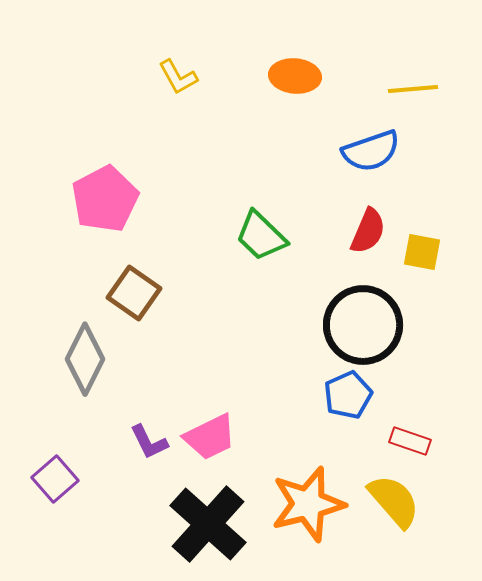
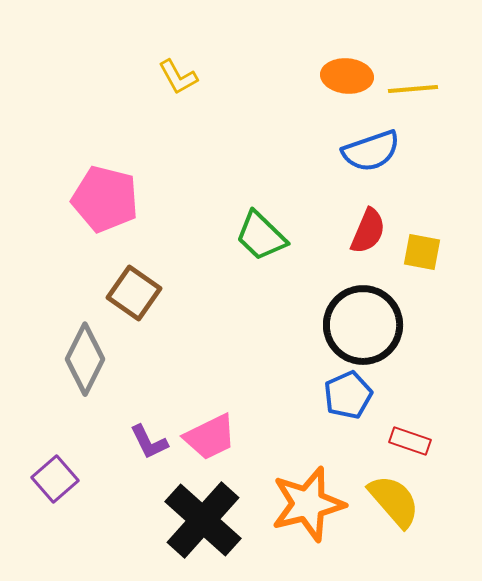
orange ellipse: moved 52 px right
pink pentagon: rotated 30 degrees counterclockwise
black cross: moved 5 px left, 4 px up
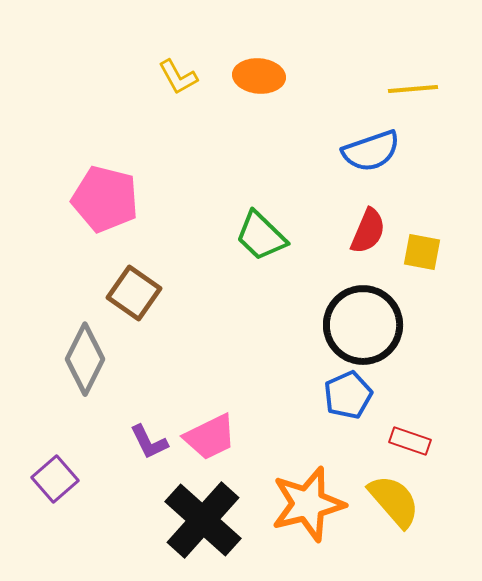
orange ellipse: moved 88 px left
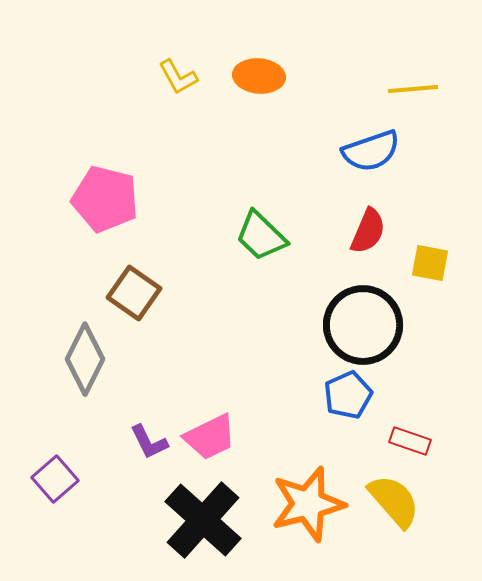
yellow square: moved 8 px right, 11 px down
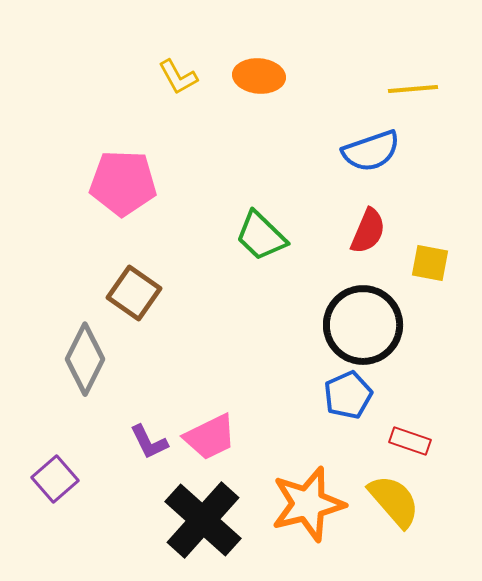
pink pentagon: moved 18 px right, 16 px up; rotated 12 degrees counterclockwise
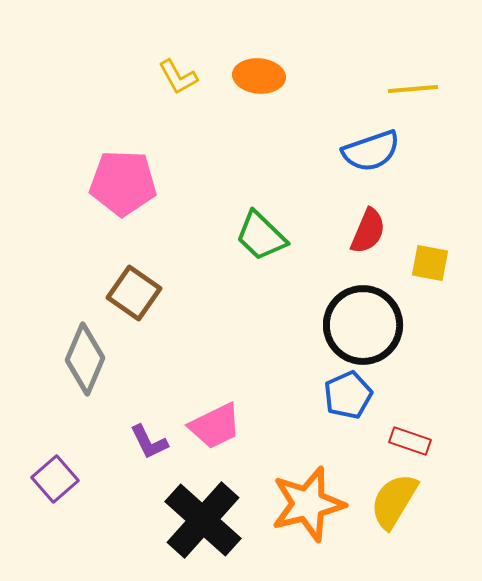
gray diamond: rotated 4 degrees counterclockwise
pink trapezoid: moved 5 px right, 11 px up
yellow semicircle: rotated 108 degrees counterclockwise
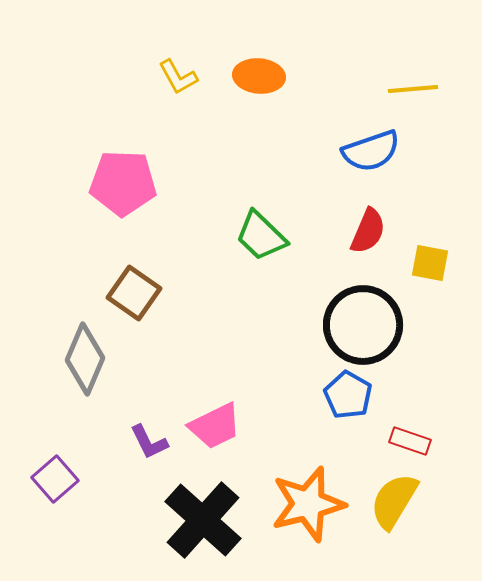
blue pentagon: rotated 18 degrees counterclockwise
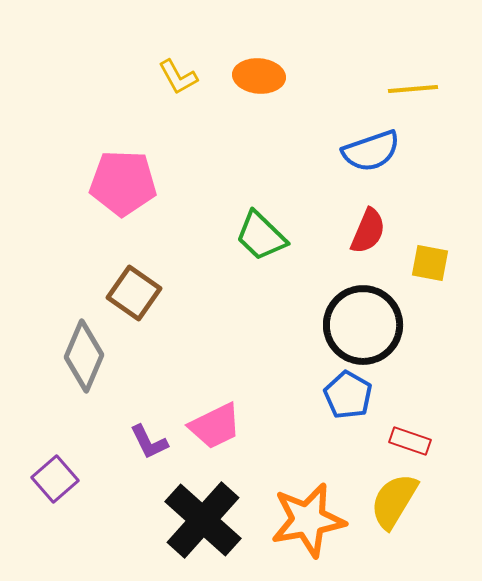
gray diamond: moved 1 px left, 3 px up
orange star: moved 16 px down; rotated 4 degrees clockwise
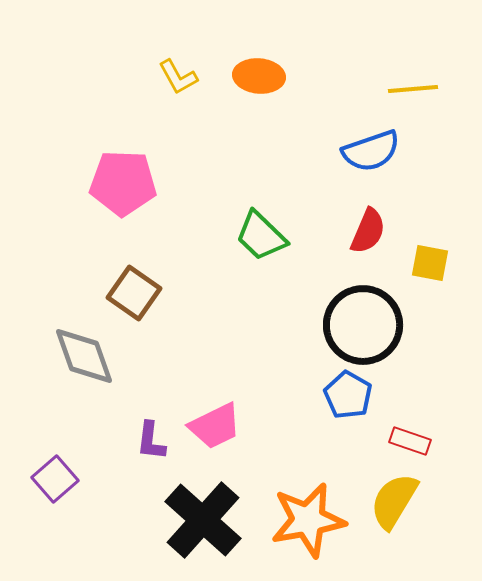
gray diamond: rotated 42 degrees counterclockwise
purple L-shape: moved 2 px right, 1 px up; rotated 33 degrees clockwise
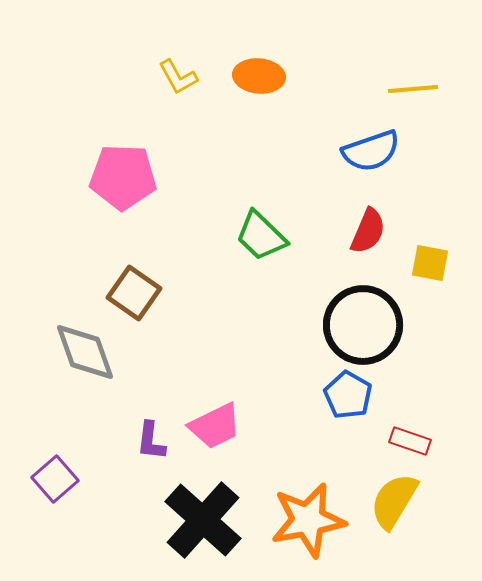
pink pentagon: moved 6 px up
gray diamond: moved 1 px right, 4 px up
